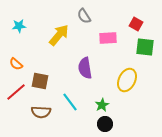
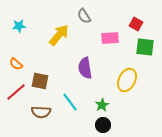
pink rectangle: moved 2 px right
black circle: moved 2 px left, 1 px down
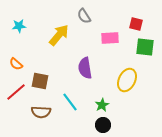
red square: rotated 16 degrees counterclockwise
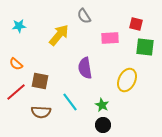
green star: rotated 16 degrees counterclockwise
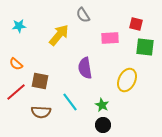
gray semicircle: moved 1 px left, 1 px up
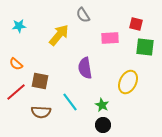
yellow ellipse: moved 1 px right, 2 px down
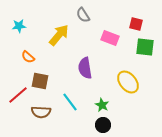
pink rectangle: rotated 24 degrees clockwise
orange semicircle: moved 12 px right, 7 px up
yellow ellipse: rotated 65 degrees counterclockwise
red line: moved 2 px right, 3 px down
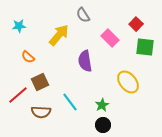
red square: rotated 32 degrees clockwise
pink rectangle: rotated 24 degrees clockwise
purple semicircle: moved 7 px up
brown square: moved 1 px down; rotated 36 degrees counterclockwise
green star: rotated 16 degrees clockwise
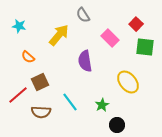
cyan star: rotated 16 degrees clockwise
black circle: moved 14 px right
